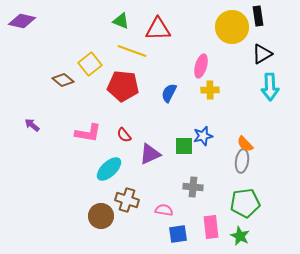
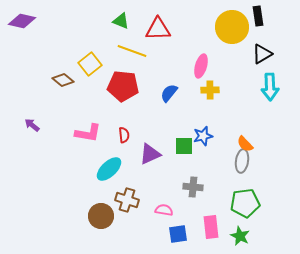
blue semicircle: rotated 12 degrees clockwise
red semicircle: rotated 147 degrees counterclockwise
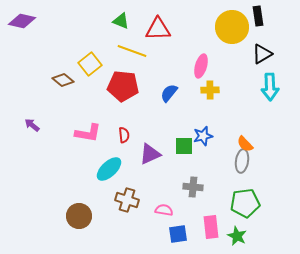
brown circle: moved 22 px left
green star: moved 3 px left
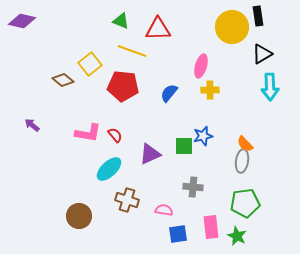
red semicircle: moved 9 px left; rotated 35 degrees counterclockwise
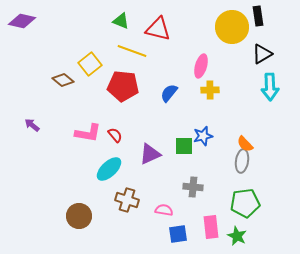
red triangle: rotated 16 degrees clockwise
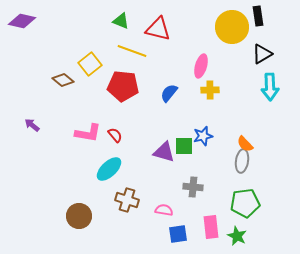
purple triangle: moved 14 px right, 2 px up; rotated 40 degrees clockwise
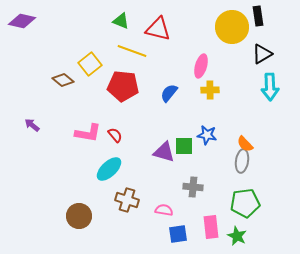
blue star: moved 4 px right, 1 px up; rotated 24 degrees clockwise
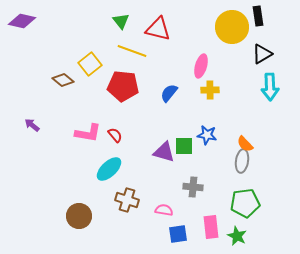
green triangle: rotated 30 degrees clockwise
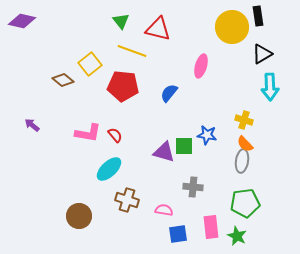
yellow cross: moved 34 px right, 30 px down; rotated 18 degrees clockwise
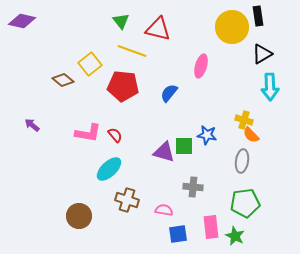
orange semicircle: moved 6 px right, 9 px up
green star: moved 2 px left
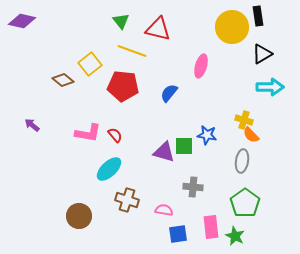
cyan arrow: rotated 88 degrees counterclockwise
green pentagon: rotated 28 degrees counterclockwise
